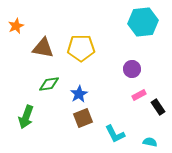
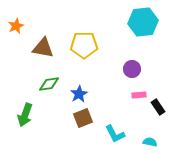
yellow pentagon: moved 3 px right, 3 px up
pink rectangle: rotated 24 degrees clockwise
green arrow: moved 1 px left, 2 px up
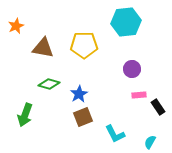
cyan hexagon: moved 17 px left
green diamond: rotated 25 degrees clockwise
brown square: moved 1 px up
cyan semicircle: rotated 72 degrees counterclockwise
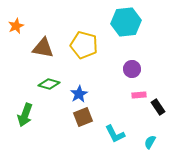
yellow pentagon: rotated 16 degrees clockwise
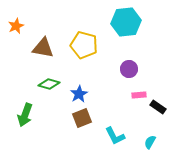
purple circle: moved 3 px left
black rectangle: rotated 21 degrees counterclockwise
brown square: moved 1 px left, 1 px down
cyan L-shape: moved 2 px down
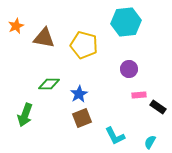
brown triangle: moved 1 px right, 10 px up
green diamond: rotated 15 degrees counterclockwise
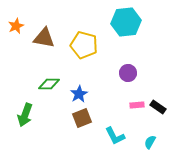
purple circle: moved 1 px left, 4 px down
pink rectangle: moved 2 px left, 10 px down
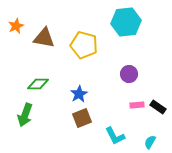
purple circle: moved 1 px right, 1 px down
green diamond: moved 11 px left
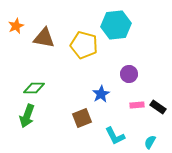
cyan hexagon: moved 10 px left, 3 px down
green diamond: moved 4 px left, 4 px down
blue star: moved 22 px right
green arrow: moved 2 px right, 1 px down
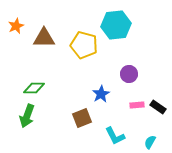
brown triangle: rotated 10 degrees counterclockwise
